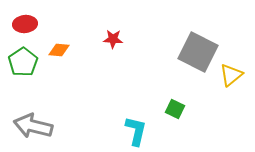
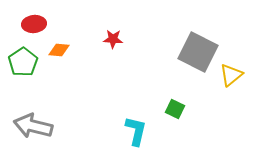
red ellipse: moved 9 px right
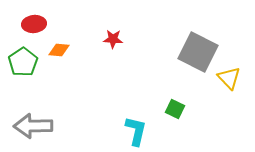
yellow triangle: moved 2 px left, 3 px down; rotated 35 degrees counterclockwise
gray arrow: rotated 15 degrees counterclockwise
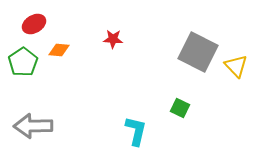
red ellipse: rotated 25 degrees counterclockwise
yellow triangle: moved 7 px right, 12 px up
green square: moved 5 px right, 1 px up
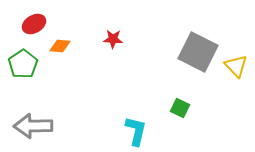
orange diamond: moved 1 px right, 4 px up
green pentagon: moved 2 px down
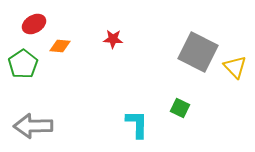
yellow triangle: moved 1 px left, 1 px down
cyan L-shape: moved 1 px right, 7 px up; rotated 12 degrees counterclockwise
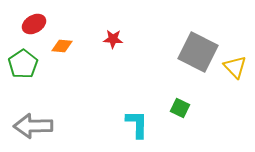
orange diamond: moved 2 px right
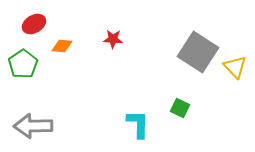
gray square: rotated 6 degrees clockwise
cyan L-shape: moved 1 px right
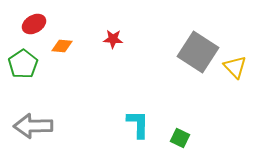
green square: moved 30 px down
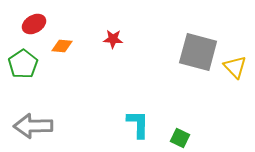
gray square: rotated 18 degrees counterclockwise
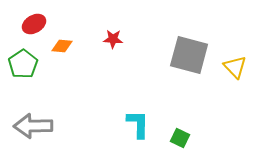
gray square: moved 9 px left, 3 px down
